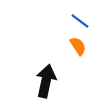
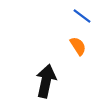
blue line: moved 2 px right, 5 px up
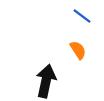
orange semicircle: moved 4 px down
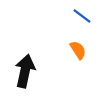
black arrow: moved 21 px left, 10 px up
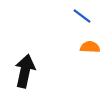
orange semicircle: moved 12 px right, 3 px up; rotated 54 degrees counterclockwise
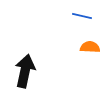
blue line: rotated 24 degrees counterclockwise
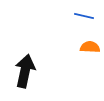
blue line: moved 2 px right
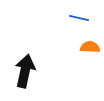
blue line: moved 5 px left, 2 px down
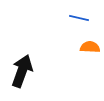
black arrow: moved 3 px left; rotated 8 degrees clockwise
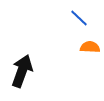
blue line: rotated 30 degrees clockwise
